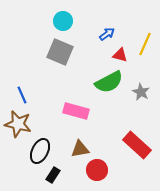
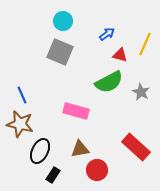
brown star: moved 2 px right
red rectangle: moved 1 px left, 2 px down
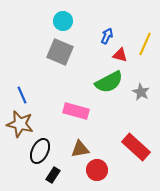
blue arrow: moved 2 px down; rotated 28 degrees counterclockwise
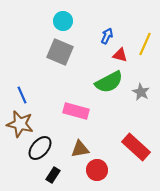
black ellipse: moved 3 px up; rotated 15 degrees clockwise
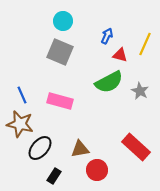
gray star: moved 1 px left, 1 px up
pink rectangle: moved 16 px left, 10 px up
black rectangle: moved 1 px right, 1 px down
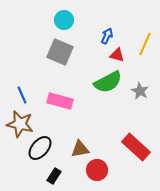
cyan circle: moved 1 px right, 1 px up
red triangle: moved 3 px left
green semicircle: moved 1 px left
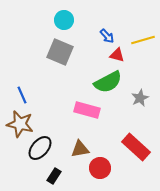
blue arrow: rotated 112 degrees clockwise
yellow line: moved 2 px left, 4 px up; rotated 50 degrees clockwise
gray star: moved 7 px down; rotated 18 degrees clockwise
pink rectangle: moved 27 px right, 9 px down
red circle: moved 3 px right, 2 px up
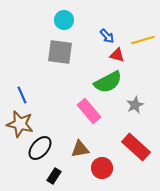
gray square: rotated 16 degrees counterclockwise
gray star: moved 5 px left, 7 px down
pink rectangle: moved 2 px right, 1 px down; rotated 35 degrees clockwise
red circle: moved 2 px right
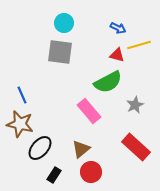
cyan circle: moved 3 px down
blue arrow: moved 11 px right, 8 px up; rotated 21 degrees counterclockwise
yellow line: moved 4 px left, 5 px down
brown triangle: moved 1 px right; rotated 30 degrees counterclockwise
red circle: moved 11 px left, 4 px down
black rectangle: moved 1 px up
